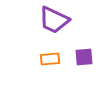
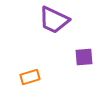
orange rectangle: moved 20 px left, 18 px down; rotated 12 degrees counterclockwise
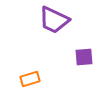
orange rectangle: moved 2 px down
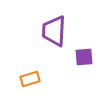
purple trapezoid: moved 11 px down; rotated 68 degrees clockwise
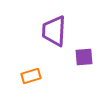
orange rectangle: moved 1 px right, 3 px up
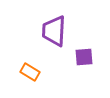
orange rectangle: moved 1 px left, 4 px up; rotated 48 degrees clockwise
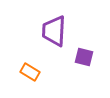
purple square: rotated 18 degrees clockwise
